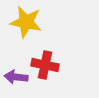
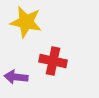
red cross: moved 8 px right, 4 px up
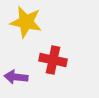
red cross: moved 1 px up
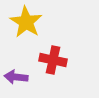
yellow star: rotated 20 degrees clockwise
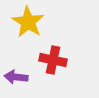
yellow star: moved 2 px right
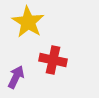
purple arrow: rotated 110 degrees clockwise
